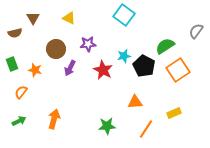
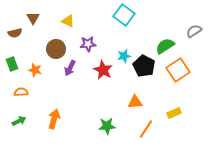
yellow triangle: moved 1 px left, 3 px down
gray semicircle: moved 2 px left; rotated 21 degrees clockwise
orange semicircle: rotated 48 degrees clockwise
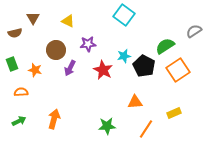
brown circle: moved 1 px down
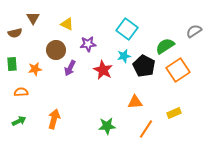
cyan square: moved 3 px right, 14 px down
yellow triangle: moved 1 px left, 3 px down
green rectangle: rotated 16 degrees clockwise
orange star: moved 1 px up; rotated 24 degrees counterclockwise
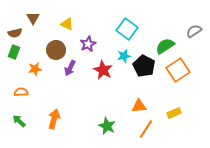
purple star: rotated 21 degrees counterclockwise
green rectangle: moved 2 px right, 12 px up; rotated 24 degrees clockwise
orange triangle: moved 4 px right, 4 px down
green arrow: rotated 112 degrees counterclockwise
green star: rotated 30 degrees clockwise
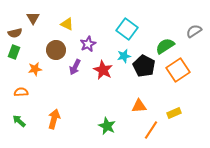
purple arrow: moved 5 px right, 1 px up
orange line: moved 5 px right, 1 px down
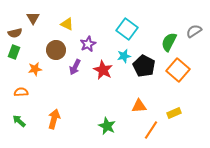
green semicircle: moved 4 px right, 4 px up; rotated 30 degrees counterclockwise
orange square: rotated 15 degrees counterclockwise
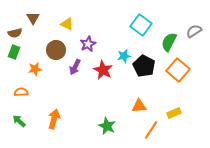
cyan square: moved 14 px right, 4 px up
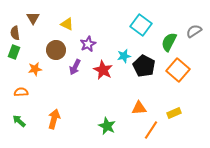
brown semicircle: rotated 96 degrees clockwise
orange triangle: moved 2 px down
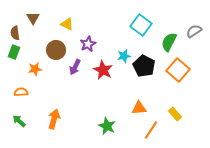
yellow rectangle: moved 1 px right, 1 px down; rotated 72 degrees clockwise
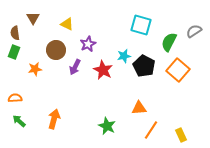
cyan square: rotated 20 degrees counterclockwise
orange semicircle: moved 6 px left, 6 px down
yellow rectangle: moved 6 px right, 21 px down; rotated 16 degrees clockwise
